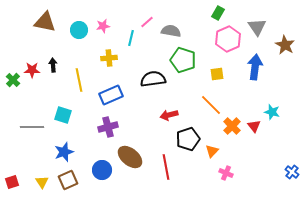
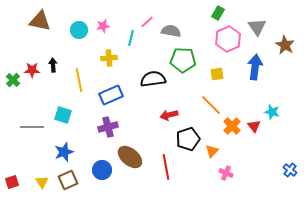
brown triangle: moved 5 px left, 1 px up
green pentagon: rotated 15 degrees counterclockwise
blue cross: moved 2 px left, 2 px up
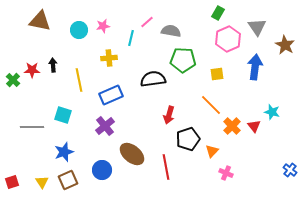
red arrow: rotated 60 degrees counterclockwise
purple cross: moved 3 px left, 1 px up; rotated 24 degrees counterclockwise
brown ellipse: moved 2 px right, 3 px up
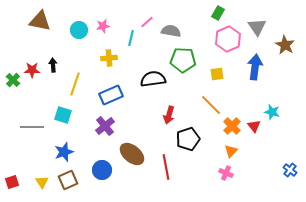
yellow line: moved 4 px left, 4 px down; rotated 30 degrees clockwise
orange triangle: moved 19 px right
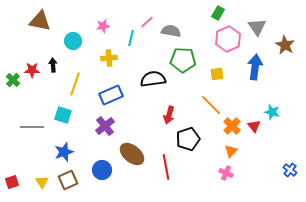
cyan circle: moved 6 px left, 11 px down
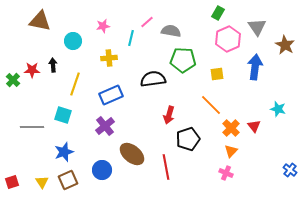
cyan star: moved 6 px right, 3 px up
orange cross: moved 1 px left, 2 px down
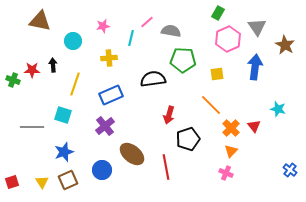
green cross: rotated 24 degrees counterclockwise
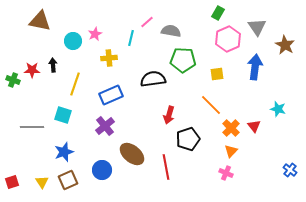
pink star: moved 8 px left, 8 px down; rotated 16 degrees counterclockwise
